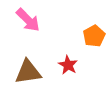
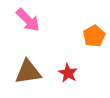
red star: moved 8 px down
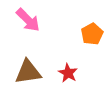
orange pentagon: moved 2 px left, 2 px up
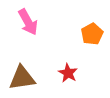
pink arrow: moved 2 px down; rotated 16 degrees clockwise
brown triangle: moved 6 px left, 6 px down
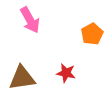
pink arrow: moved 2 px right, 2 px up
red star: moved 2 px left; rotated 18 degrees counterclockwise
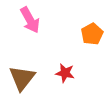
red star: moved 1 px left
brown triangle: rotated 44 degrees counterclockwise
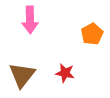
pink arrow: rotated 28 degrees clockwise
brown triangle: moved 3 px up
